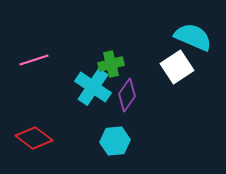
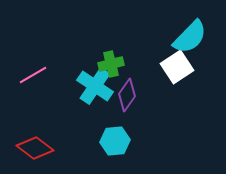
cyan semicircle: moved 3 px left; rotated 111 degrees clockwise
pink line: moved 1 px left, 15 px down; rotated 12 degrees counterclockwise
cyan cross: moved 2 px right, 1 px up
red diamond: moved 1 px right, 10 px down
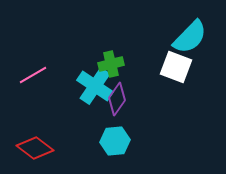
white square: moved 1 px left; rotated 36 degrees counterclockwise
purple diamond: moved 10 px left, 4 px down
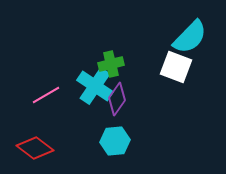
pink line: moved 13 px right, 20 px down
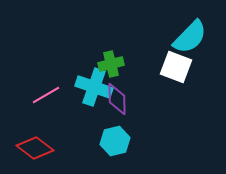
cyan cross: moved 1 px left, 1 px down; rotated 15 degrees counterclockwise
purple diamond: rotated 36 degrees counterclockwise
cyan hexagon: rotated 8 degrees counterclockwise
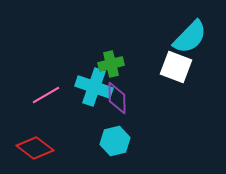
purple diamond: moved 1 px up
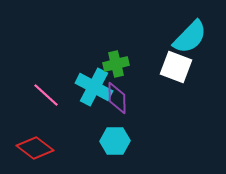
green cross: moved 5 px right
cyan cross: rotated 9 degrees clockwise
pink line: rotated 72 degrees clockwise
cyan hexagon: rotated 12 degrees clockwise
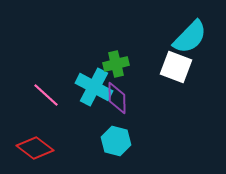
cyan hexagon: moved 1 px right; rotated 16 degrees clockwise
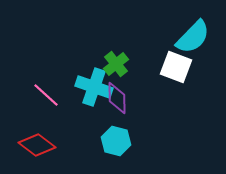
cyan semicircle: moved 3 px right
green cross: rotated 25 degrees counterclockwise
cyan cross: rotated 9 degrees counterclockwise
red diamond: moved 2 px right, 3 px up
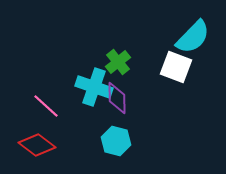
green cross: moved 2 px right, 2 px up
pink line: moved 11 px down
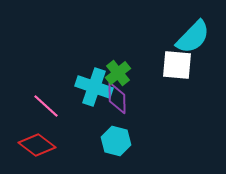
green cross: moved 11 px down
white square: moved 1 px right, 2 px up; rotated 16 degrees counterclockwise
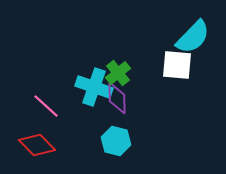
red diamond: rotated 9 degrees clockwise
